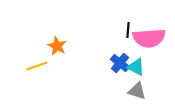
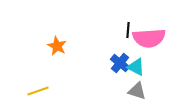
yellow line: moved 1 px right, 25 px down
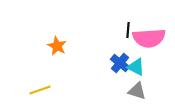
yellow line: moved 2 px right, 1 px up
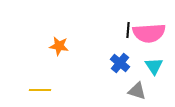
pink semicircle: moved 5 px up
orange star: moved 2 px right; rotated 18 degrees counterclockwise
cyan triangle: moved 18 px right, 1 px up; rotated 30 degrees clockwise
yellow line: rotated 20 degrees clockwise
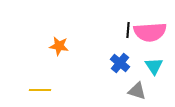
pink semicircle: moved 1 px right, 1 px up
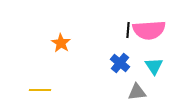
pink semicircle: moved 1 px left, 2 px up
orange star: moved 2 px right, 3 px up; rotated 24 degrees clockwise
gray triangle: moved 1 px down; rotated 24 degrees counterclockwise
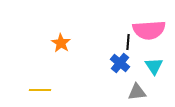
black line: moved 12 px down
